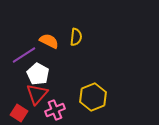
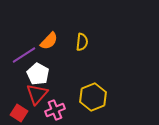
yellow semicircle: moved 6 px right, 5 px down
orange semicircle: rotated 108 degrees clockwise
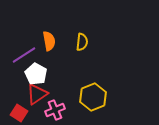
orange semicircle: rotated 54 degrees counterclockwise
white pentagon: moved 2 px left
red triangle: rotated 15 degrees clockwise
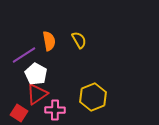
yellow semicircle: moved 3 px left, 2 px up; rotated 36 degrees counterclockwise
pink cross: rotated 24 degrees clockwise
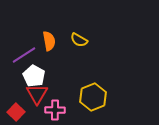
yellow semicircle: rotated 150 degrees clockwise
white pentagon: moved 2 px left, 2 px down
red triangle: rotated 25 degrees counterclockwise
red square: moved 3 px left, 1 px up; rotated 12 degrees clockwise
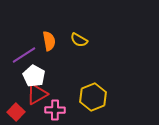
red triangle: rotated 30 degrees clockwise
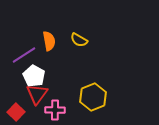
red triangle: rotated 25 degrees counterclockwise
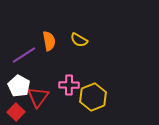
white pentagon: moved 15 px left, 10 px down
red triangle: moved 1 px right, 3 px down
pink cross: moved 14 px right, 25 px up
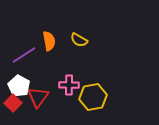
yellow hexagon: rotated 12 degrees clockwise
red square: moved 3 px left, 9 px up
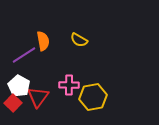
orange semicircle: moved 6 px left
